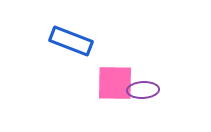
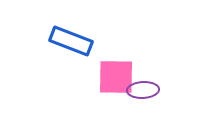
pink square: moved 1 px right, 6 px up
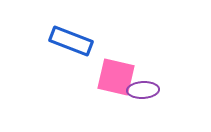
pink square: rotated 12 degrees clockwise
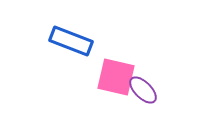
purple ellipse: rotated 48 degrees clockwise
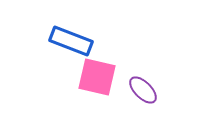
pink square: moved 19 px left
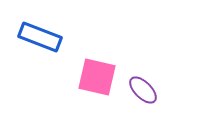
blue rectangle: moved 31 px left, 4 px up
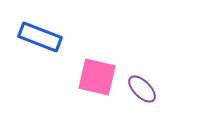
purple ellipse: moved 1 px left, 1 px up
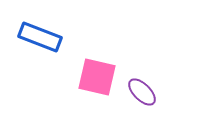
purple ellipse: moved 3 px down
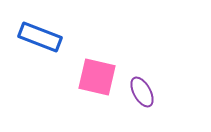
purple ellipse: rotated 16 degrees clockwise
